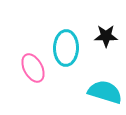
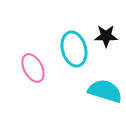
cyan ellipse: moved 8 px right, 1 px down; rotated 16 degrees counterclockwise
cyan semicircle: moved 1 px up
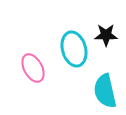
black star: moved 1 px up
cyan semicircle: rotated 120 degrees counterclockwise
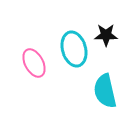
pink ellipse: moved 1 px right, 5 px up
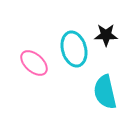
pink ellipse: rotated 20 degrees counterclockwise
cyan semicircle: moved 1 px down
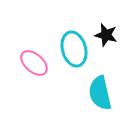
black star: rotated 15 degrees clockwise
cyan semicircle: moved 5 px left, 1 px down
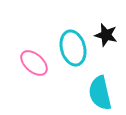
cyan ellipse: moved 1 px left, 1 px up
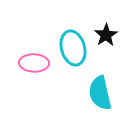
black star: rotated 25 degrees clockwise
pink ellipse: rotated 40 degrees counterclockwise
